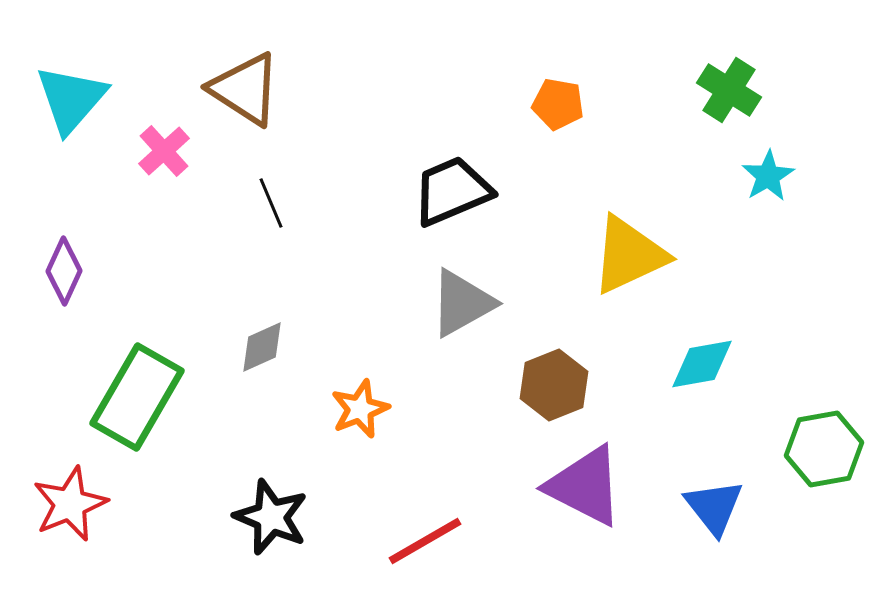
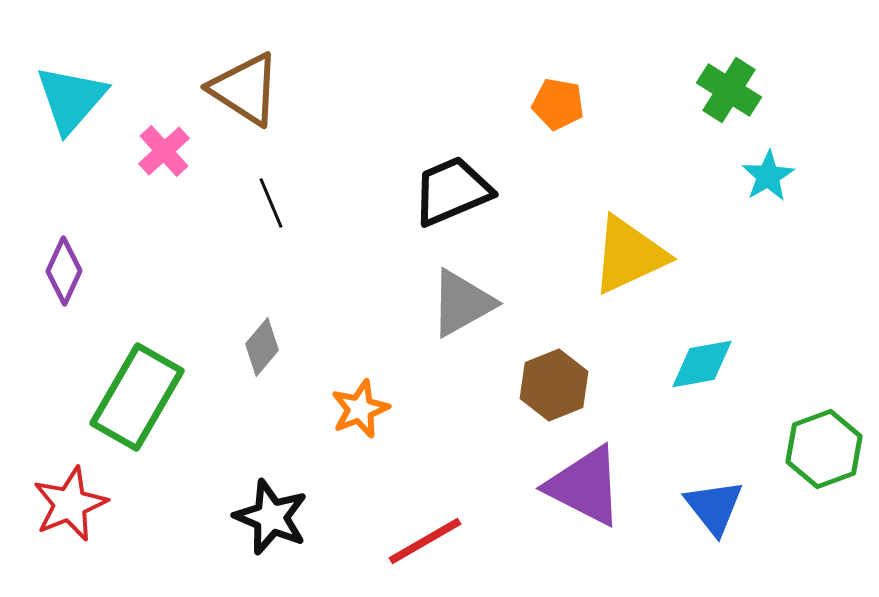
gray diamond: rotated 26 degrees counterclockwise
green hexagon: rotated 10 degrees counterclockwise
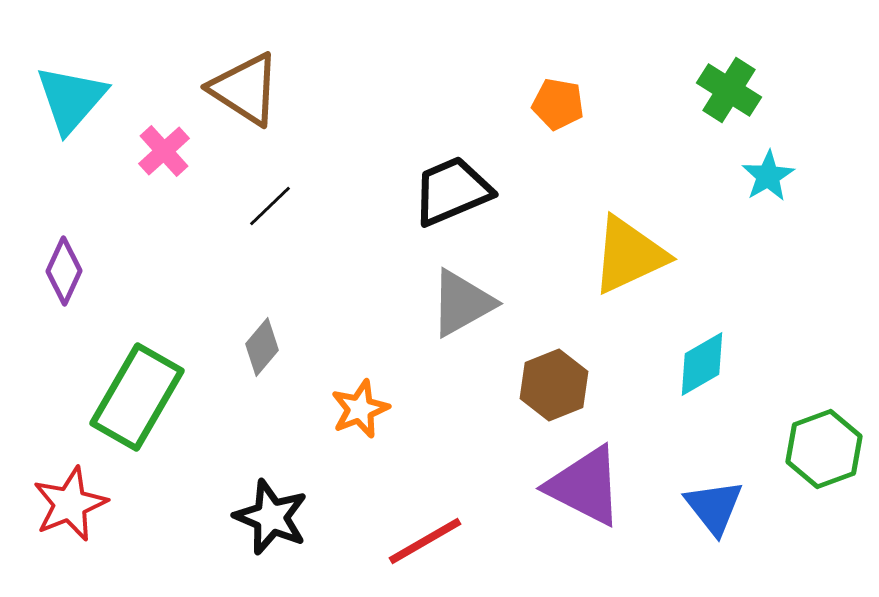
black line: moved 1 px left, 3 px down; rotated 69 degrees clockwise
cyan diamond: rotated 20 degrees counterclockwise
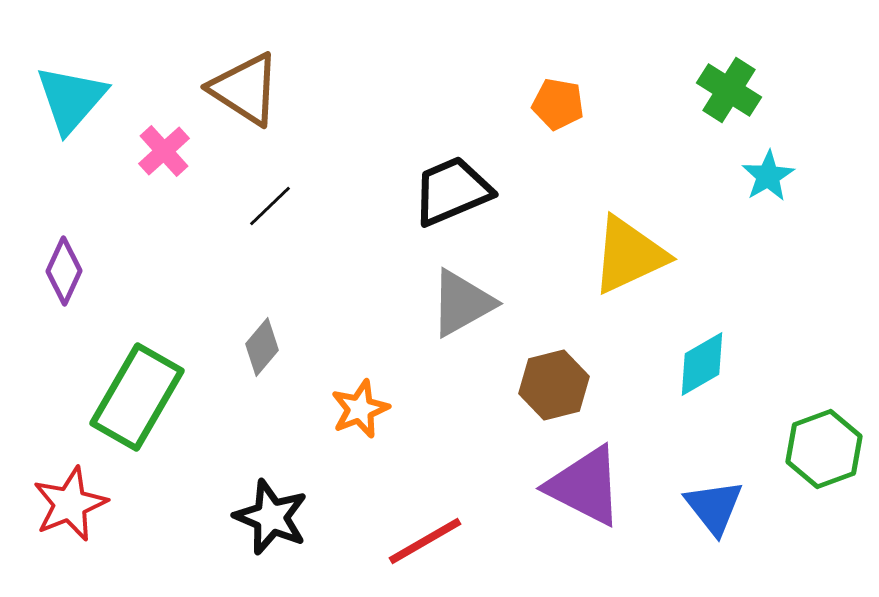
brown hexagon: rotated 8 degrees clockwise
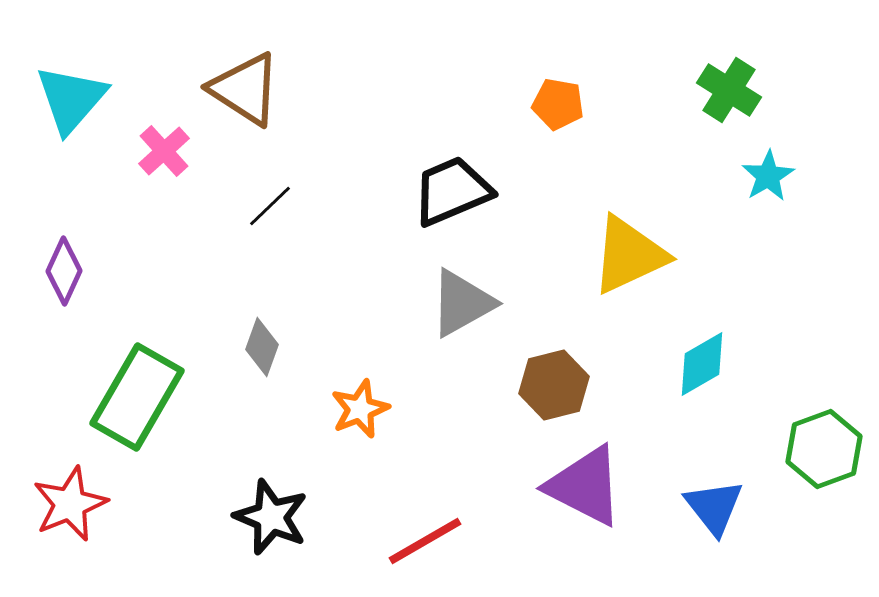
gray diamond: rotated 20 degrees counterclockwise
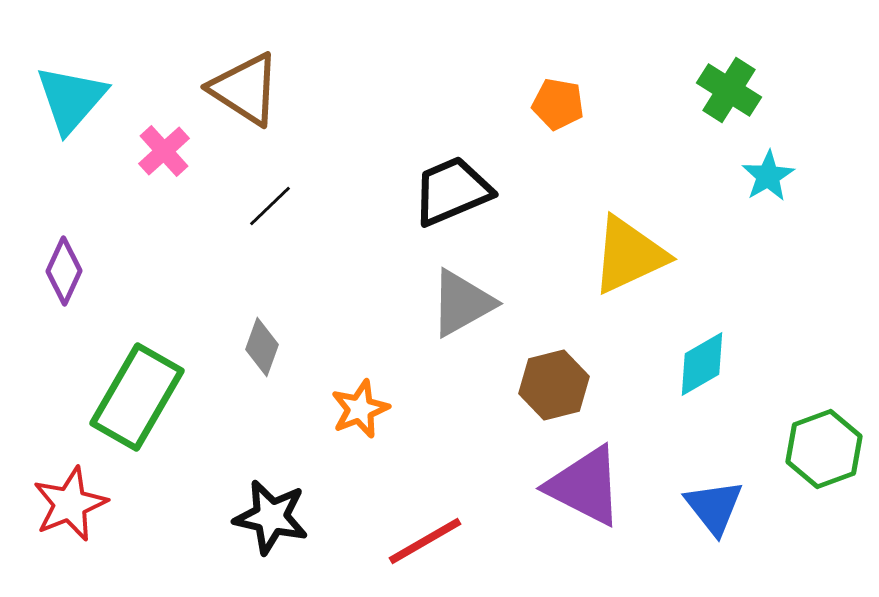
black star: rotated 10 degrees counterclockwise
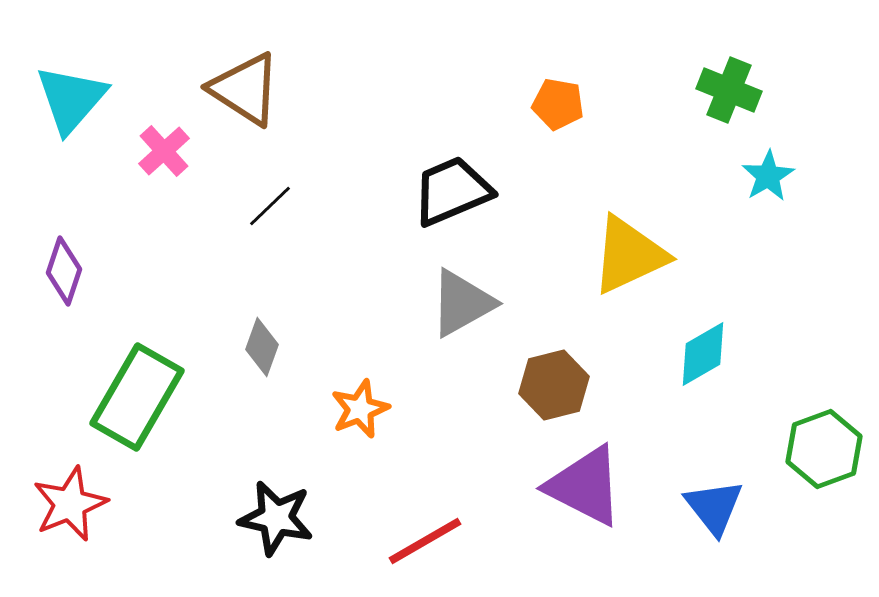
green cross: rotated 10 degrees counterclockwise
purple diamond: rotated 6 degrees counterclockwise
cyan diamond: moved 1 px right, 10 px up
black star: moved 5 px right, 1 px down
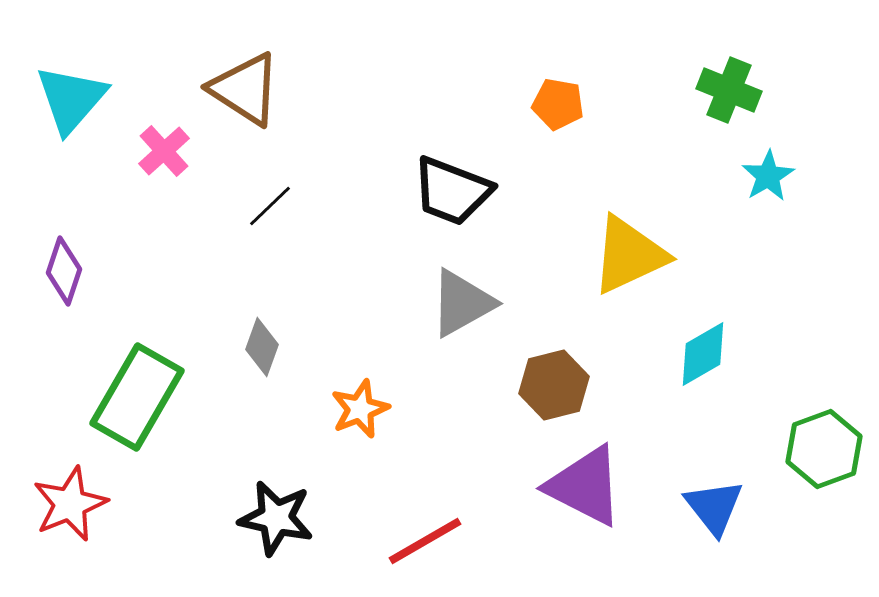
black trapezoid: rotated 136 degrees counterclockwise
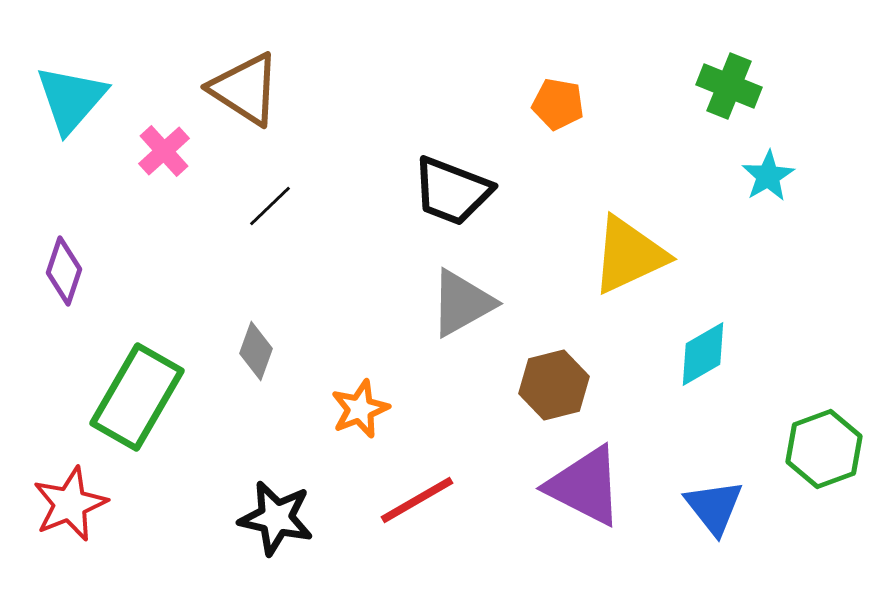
green cross: moved 4 px up
gray diamond: moved 6 px left, 4 px down
red line: moved 8 px left, 41 px up
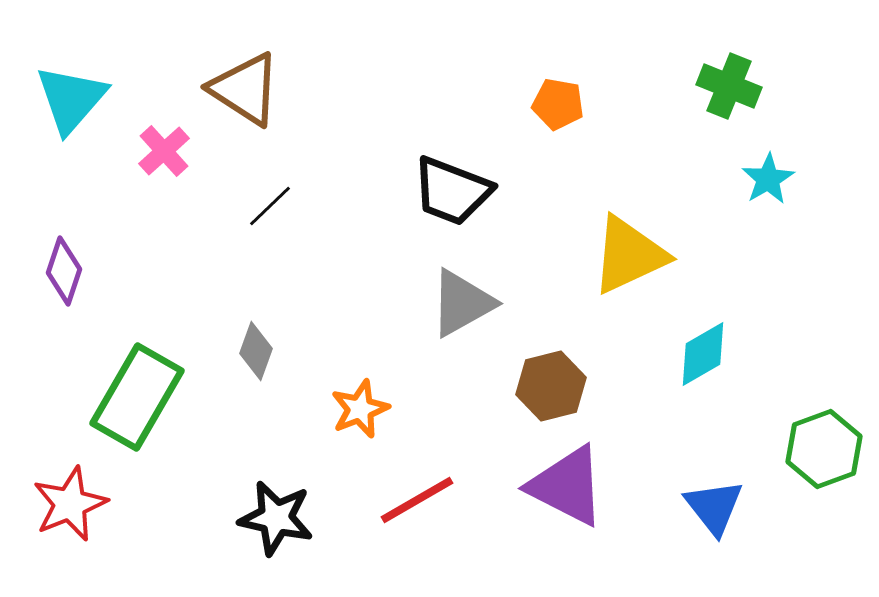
cyan star: moved 3 px down
brown hexagon: moved 3 px left, 1 px down
purple triangle: moved 18 px left
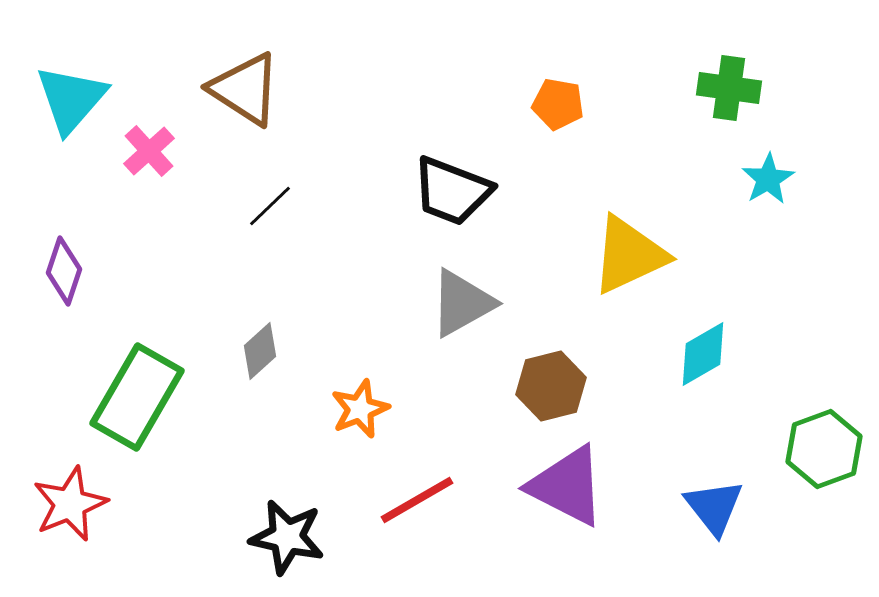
green cross: moved 2 px down; rotated 14 degrees counterclockwise
pink cross: moved 15 px left
gray diamond: moved 4 px right; rotated 28 degrees clockwise
black star: moved 11 px right, 19 px down
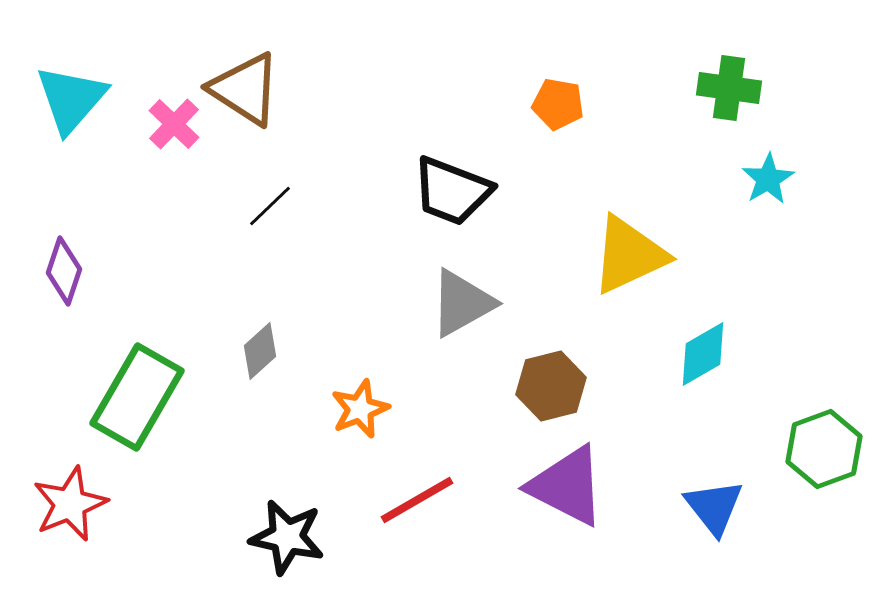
pink cross: moved 25 px right, 27 px up; rotated 4 degrees counterclockwise
